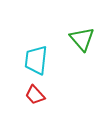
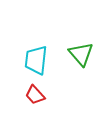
green triangle: moved 1 px left, 15 px down
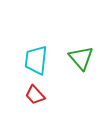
green triangle: moved 4 px down
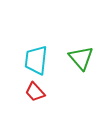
red trapezoid: moved 3 px up
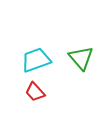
cyan trapezoid: rotated 64 degrees clockwise
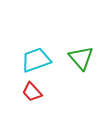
red trapezoid: moved 3 px left
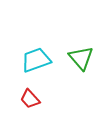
red trapezoid: moved 2 px left, 7 px down
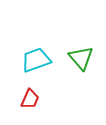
red trapezoid: rotated 115 degrees counterclockwise
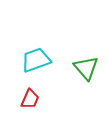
green triangle: moved 5 px right, 10 px down
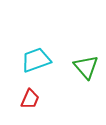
green triangle: moved 1 px up
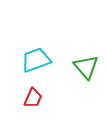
red trapezoid: moved 3 px right, 1 px up
